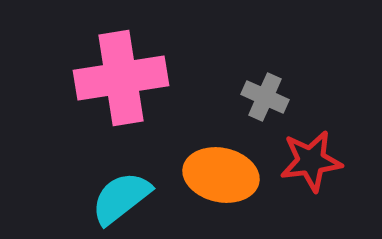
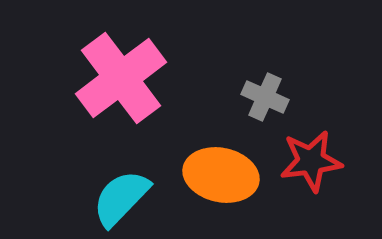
pink cross: rotated 28 degrees counterclockwise
cyan semicircle: rotated 8 degrees counterclockwise
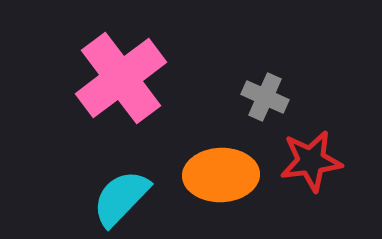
orange ellipse: rotated 14 degrees counterclockwise
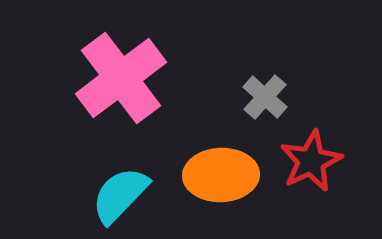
gray cross: rotated 18 degrees clockwise
red star: rotated 18 degrees counterclockwise
cyan semicircle: moved 1 px left, 3 px up
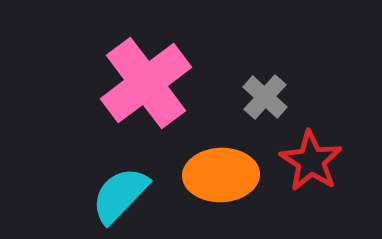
pink cross: moved 25 px right, 5 px down
red star: rotated 14 degrees counterclockwise
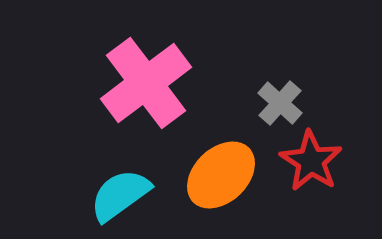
gray cross: moved 15 px right, 6 px down
orange ellipse: rotated 42 degrees counterclockwise
cyan semicircle: rotated 10 degrees clockwise
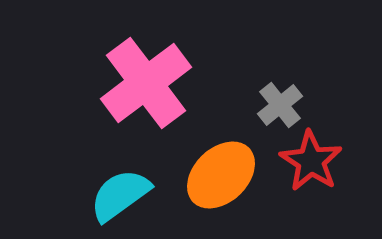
gray cross: moved 2 px down; rotated 9 degrees clockwise
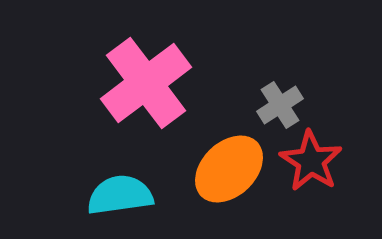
gray cross: rotated 6 degrees clockwise
orange ellipse: moved 8 px right, 6 px up
cyan semicircle: rotated 28 degrees clockwise
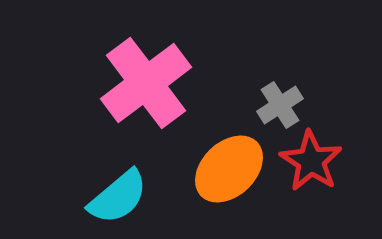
cyan semicircle: moved 2 px left, 2 px down; rotated 148 degrees clockwise
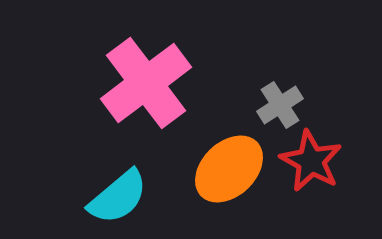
red star: rotated 4 degrees counterclockwise
